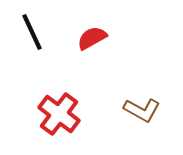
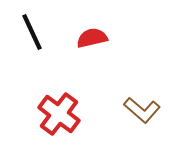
red semicircle: rotated 16 degrees clockwise
brown L-shape: rotated 12 degrees clockwise
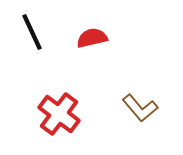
brown L-shape: moved 2 px left, 2 px up; rotated 9 degrees clockwise
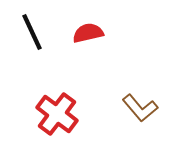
red semicircle: moved 4 px left, 5 px up
red cross: moved 2 px left
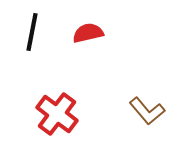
black line: rotated 36 degrees clockwise
brown L-shape: moved 7 px right, 3 px down
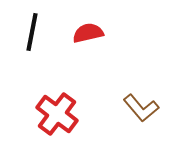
brown L-shape: moved 6 px left, 3 px up
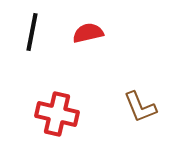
brown L-shape: moved 1 px left, 1 px up; rotated 18 degrees clockwise
red cross: rotated 24 degrees counterclockwise
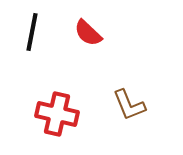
red semicircle: rotated 124 degrees counterclockwise
brown L-shape: moved 11 px left, 2 px up
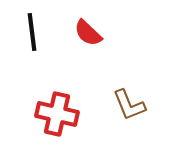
black line: rotated 18 degrees counterclockwise
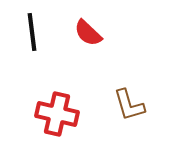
brown L-shape: rotated 6 degrees clockwise
